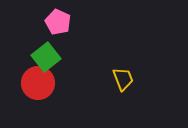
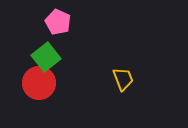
red circle: moved 1 px right
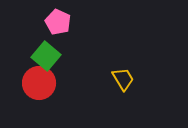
green square: moved 1 px up; rotated 12 degrees counterclockwise
yellow trapezoid: rotated 10 degrees counterclockwise
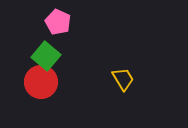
red circle: moved 2 px right, 1 px up
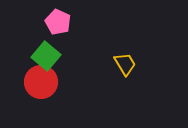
yellow trapezoid: moved 2 px right, 15 px up
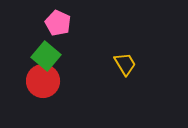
pink pentagon: moved 1 px down
red circle: moved 2 px right, 1 px up
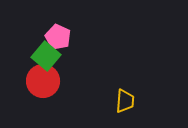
pink pentagon: moved 14 px down
yellow trapezoid: moved 37 px down; rotated 35 degrees clockwise
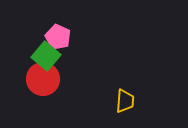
red circle: moved 2 px up
